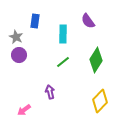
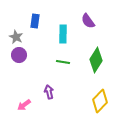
green line: rotated 48 degrees clockwise
purple arrow: moved 1 px left
pink arrow: moved 5 px up
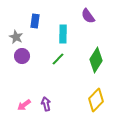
purple semicircle: moved 5 px up
purple circle: moved 3 px right, 1 px down
green line: moved 5 px left, 3 px up; rotated 56 degrees counterclockwise
purple arrow: moved 3 px left, 12 px down
yellow diamond: moved 4 px left, 1 px up
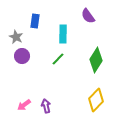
purple arrow: moved 2 px down
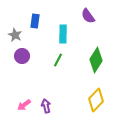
gray star: moved 1 px left, 2 px up
green line: moved 1 px down; rotated 16 degrees counterclockwise
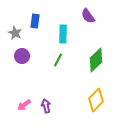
gray star: moved 2 px up
green diamond: rotated 15 degrees clockwise
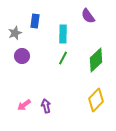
gray star: rotated 24 degrees clockwise
green line: moved 5 px right, 2 px up
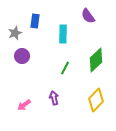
green line: moved 2 px right, 10 px down
purple arrow: moved 8 px right, 8 px up
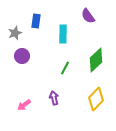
blue rectangle: moved 1 px right
yellow diamond: moved 1 px up
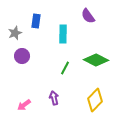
green diamond: rotated 70 degrees clockwise
yellow diamond: moved 1 px left, 1 px down
